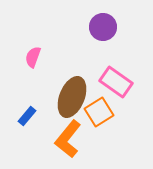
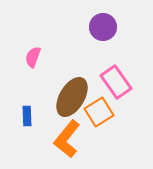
pink rectangle: rotated 20 degrees clockwise
brown ellipse: rotated 9 degrees clockwise
blue rectangle: rotated 42 degrees counterclockwise
orange L-shape: moved 1 px left
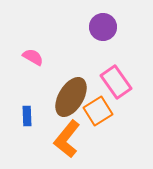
pink semicircle: rotated 100 degrees clockwise
brown ellipse: moved 1 px left
orange square: moved 1 px left, 1 px up
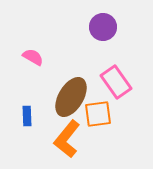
orange square: moved 3 px down; rotated 24 degrees clockwise
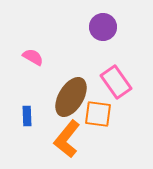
orange square: rotated 16 degrees clockwise
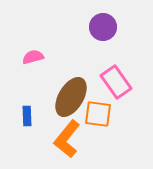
pink semicircle: rotated 45 degrees counterclockwise
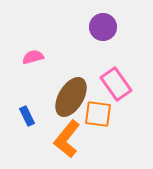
pink rectangle: moved 2 px down
blue rectangle: rotated 24 degrees counterclockwise
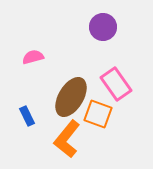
orange square: rotated 12 degrees clockwise
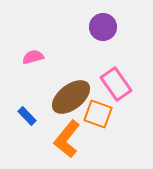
brown ellipse: rotated 21 degrees clockwise
blue rectangle: rotated 18 degrees counterclockwise
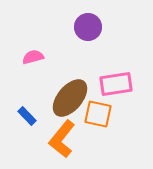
purple circle: moved 15 px left
pink rectangle: rotated 64 degrees counterclockwise
brown ellipse: moved 1 px left, 1 px down; rotated 12 degrees counterclockwise
orange square: rotated 8 degrees counterclockwise
orange L-shape: moved 5 px left
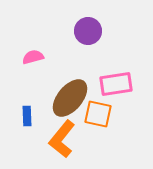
purple circle: moved 4 px down
blue rectangle: rotated 42 degrees clockwise
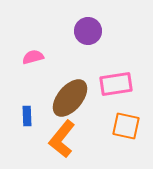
orange square: moved 28 px right, 12 px down
